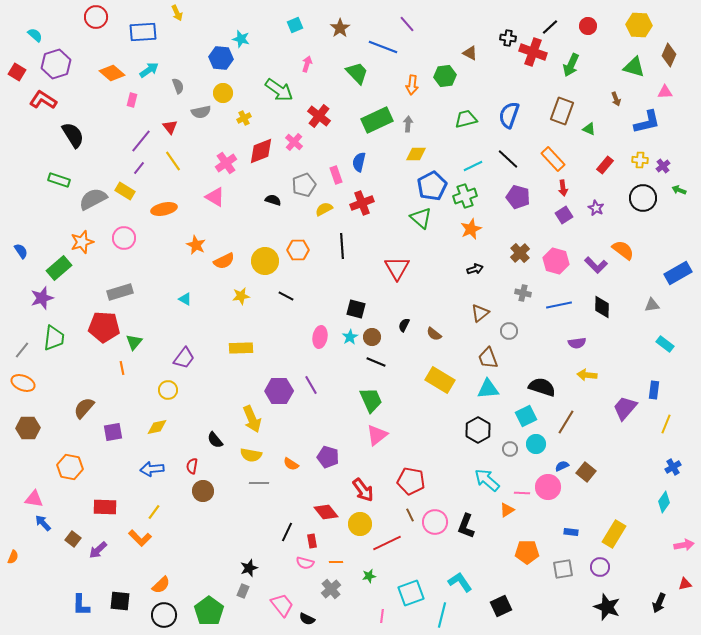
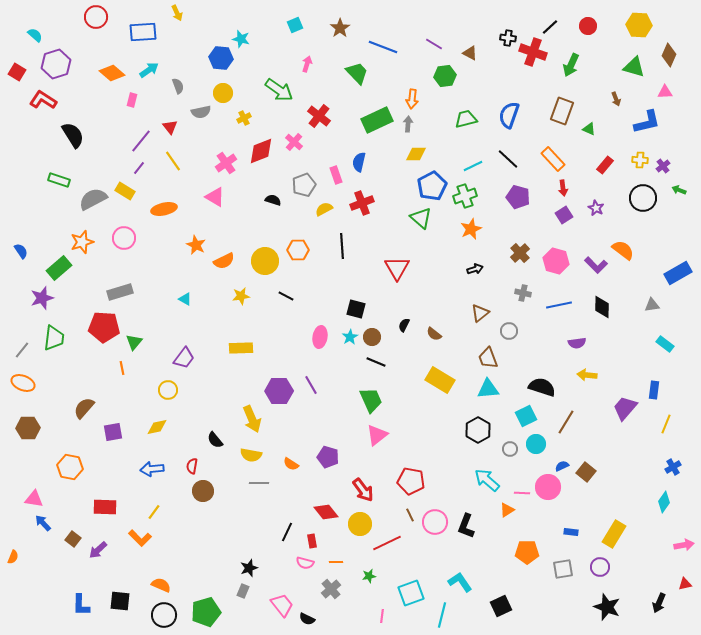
purple line at (407, 24): moved 27 px right, 20 px down; rotated 18 degrees counterclockwise
orange arrow at (412, 85): moved 14 px down
orange semicircle at (161, 585): rotated 114 degrees counterclockwise
green pentagon at (209, 611): moved 3 px left, 1 px down; rotated 20 degrees clockwise
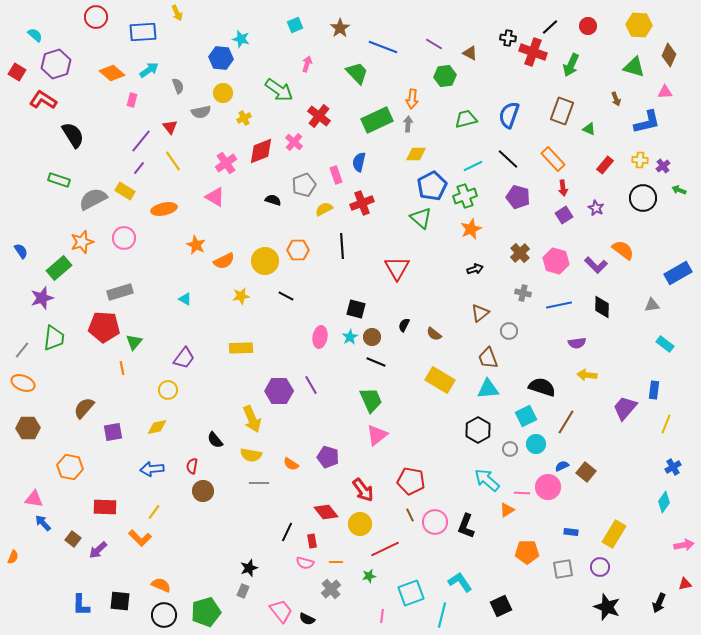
red line at (387, 543): moved 2 px left, 6 px down
pink trapezoid at (282, 605): moved 1 px left, 6 px down
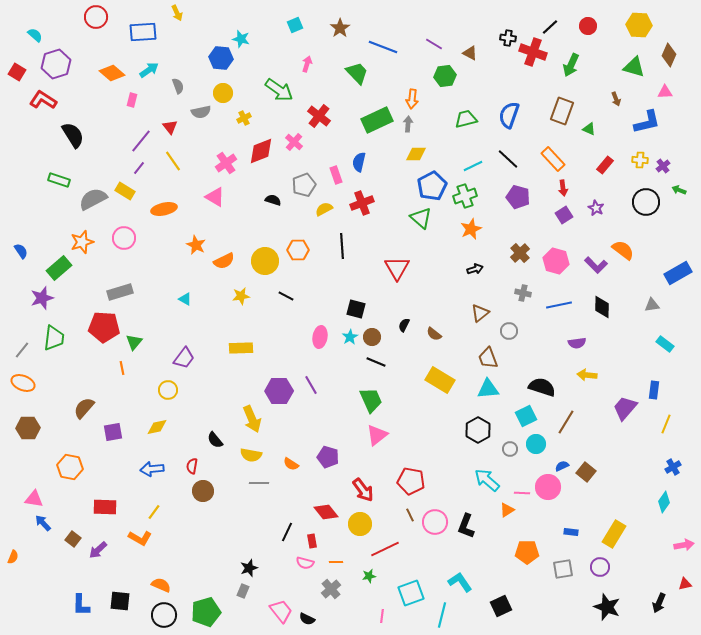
black circle at (643, 198): moved 3 px right, 4 px down
orange L-shape at (140, 538): rotated 15 degrees counterclockwise
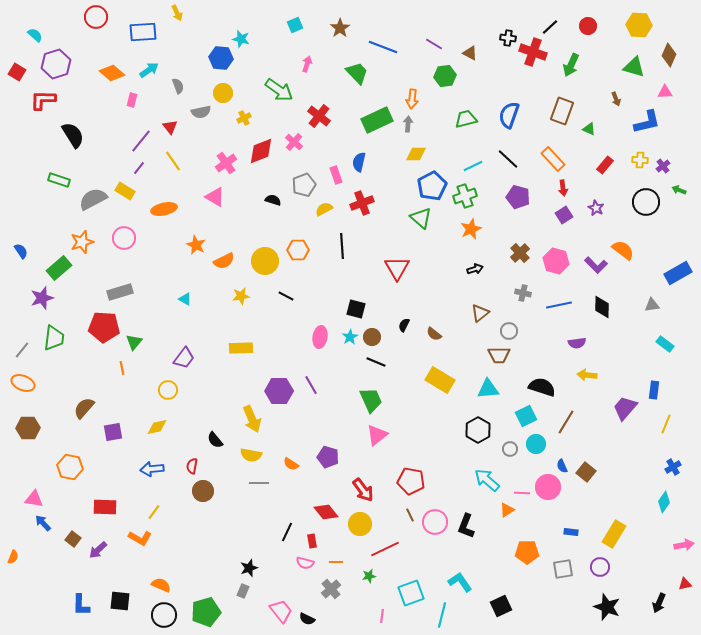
red L-shape at (43, 100): rotated 32 degrees counterclockwise
brown trapezoid at (488, 358): moved 11 px right, 3 px up; rotated 70 degrees counterclockwise
blue semicircle at (562, 466): rotated 88 degrees counterclockwise
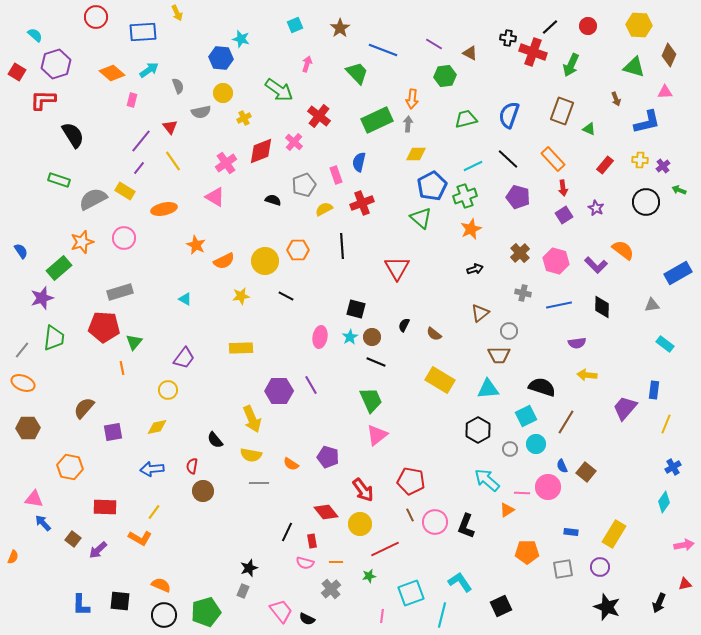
blue line at (383, 47): moved 3 px down
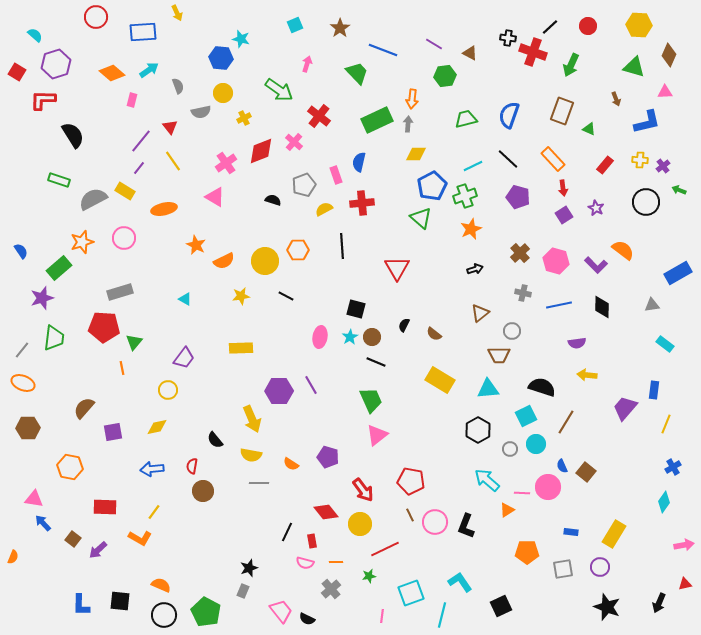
red cross at (362, 203): rotated 15 degrees clockwise
gray circle at (509, 331): moved 3 px right
green pentagon at (206, 612): rotated 28 degrees counterclockwise
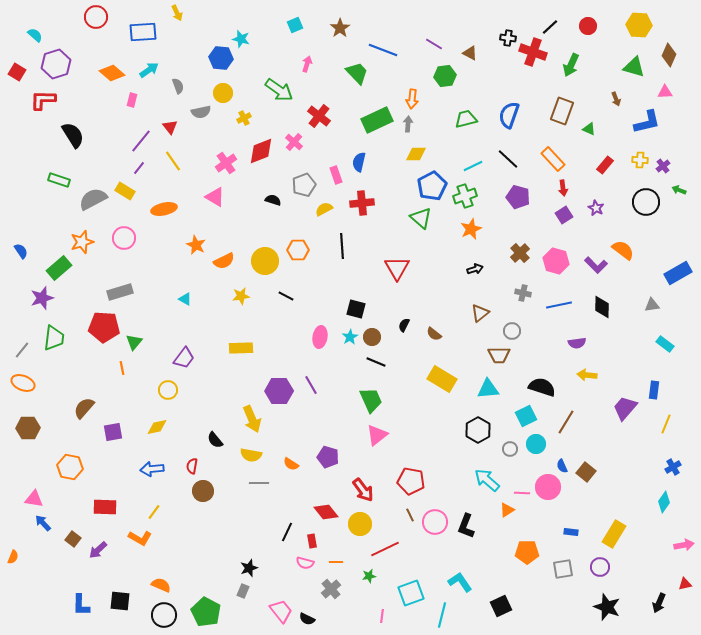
yellow rectangle at (440, 380): moved 2 px right, 1 px up
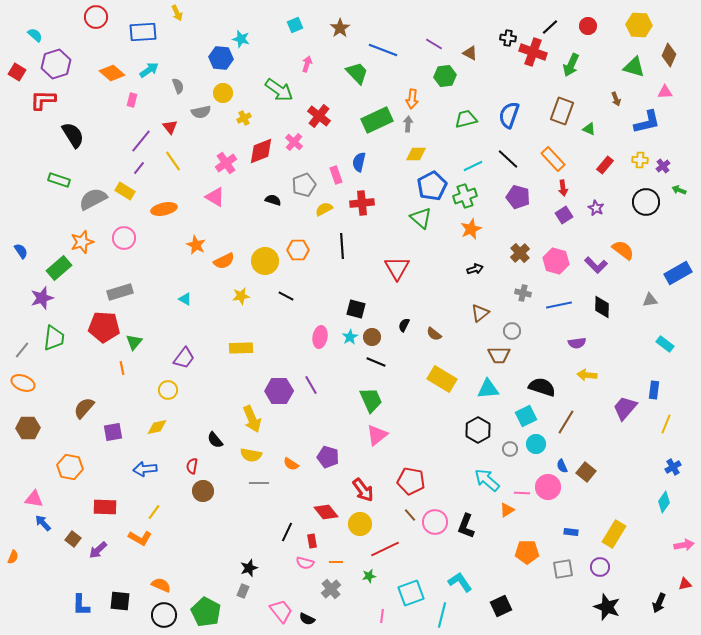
gray triangle at (652, 305): moved 2 px left, 5 px up
blue arrow at (152, 469): moved 7 px left
brown line at (410, 515): rotated 16 degrees counterclockwise
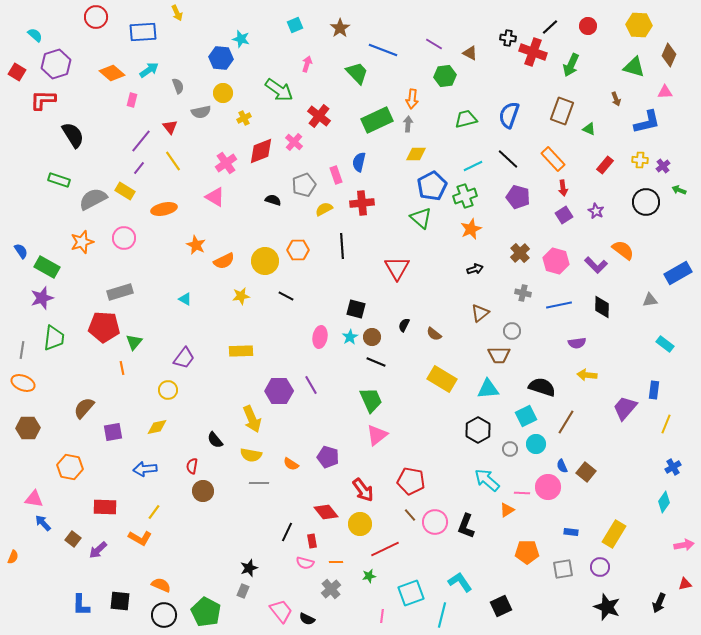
purple star at (596, 208): moved 3 px down
green rectangle at (59, 268): moved 12 px left, 1 px up; rotated 70 degrees clockwise
yellow rectangle at (241, 348): moved 3 px down
gray line at (22, 350): rotated 30 degrees counterclockwise
